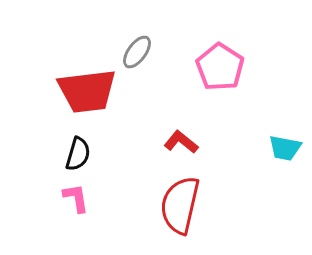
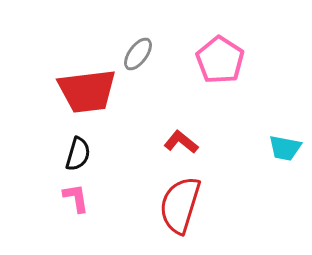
gray ellipse: moved 1 px right, 2 px down
pink pentagon: moved 7 px up
red semicircle: rotated 4 degrees clockwise
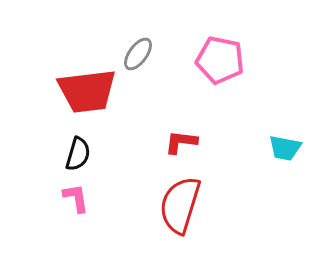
pink pentagon: rotated 21 degrees counterclockwise
red L-shape: rotated 32 degrees counterclockwise
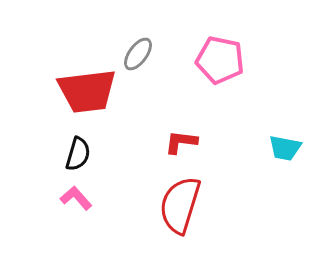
pink L-shape: rotated 32 degrees counterclockwise
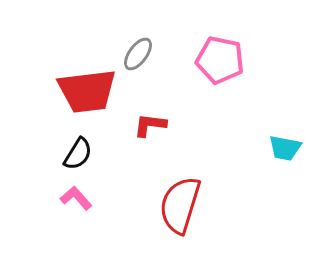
red L-shape: moved 31 px left, 17 px up
black semicircle: rotated 16 degrees clockwise
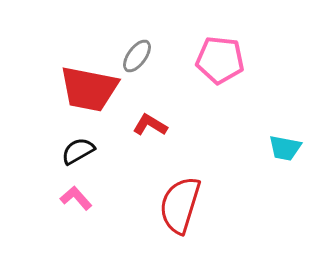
gray ellipse: moved 1 px left, 2 px down
pink pentagon: rotated 6 degrees counterclockwise
red trapezoid: moved 2 px right, 2 px up; rotated 18 degrees clockwise
red L-shape: rotated 24 degrees clockwise
black semicircle: moved 3 px up; rotated 152 degrees counterclockwise
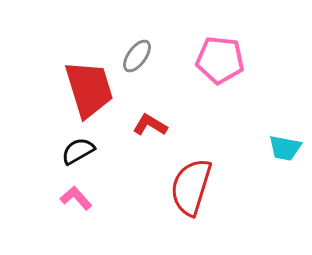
red trapezoid: rotated 118 degrees counterclockwise
red semicircle: moved 11 px right, 18 px up
